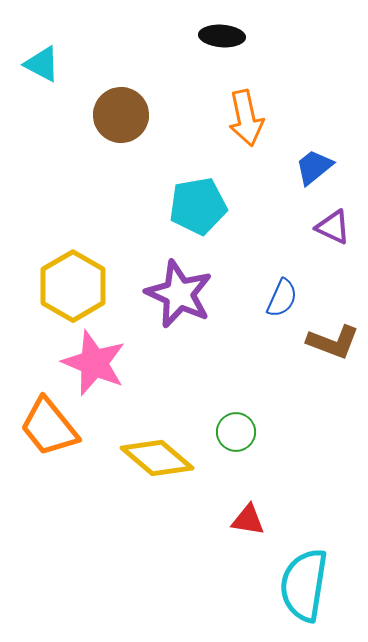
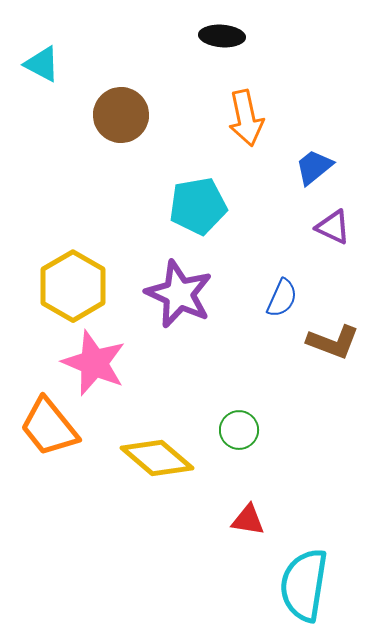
green circle: moved 3 px right, 2 px up
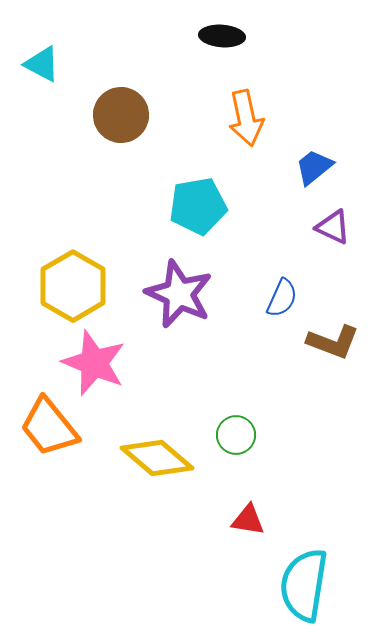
green circle: moved 3 px left, 5 px down
